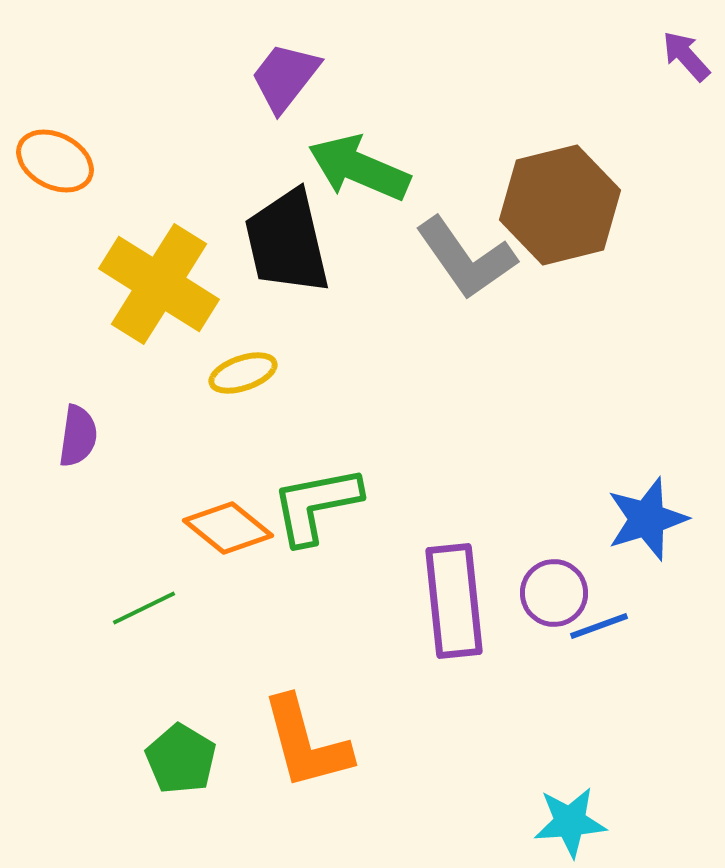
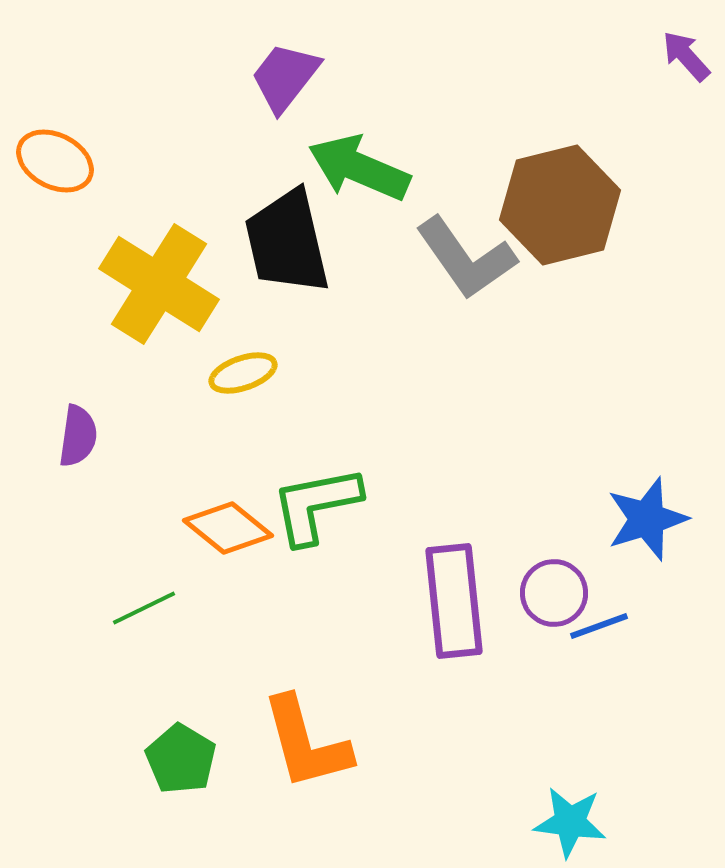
cyan star: rotated 12 degrees clockwise
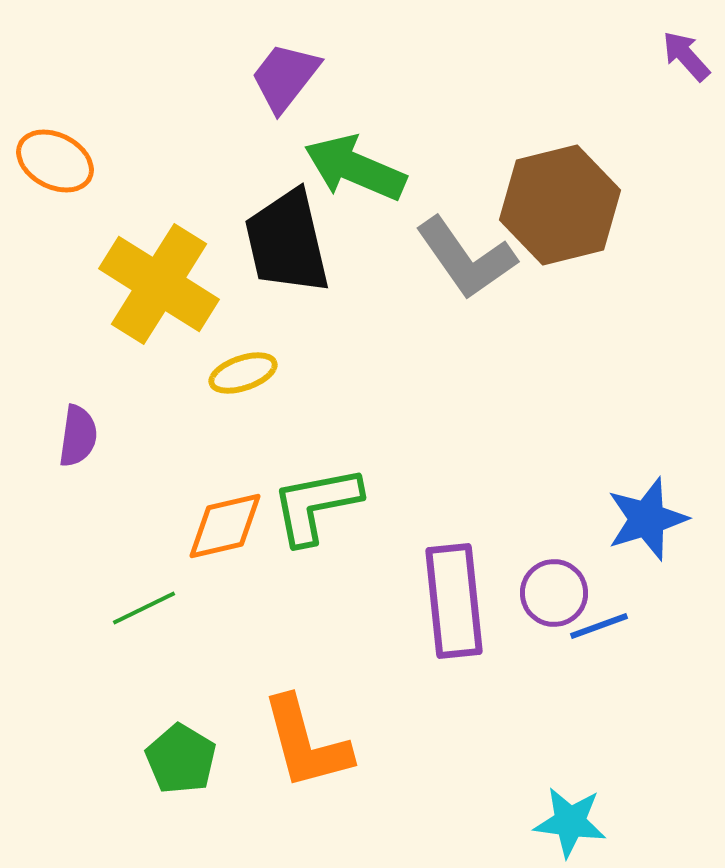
green arrow: moved 4 px left
orange diamond: moved 3 px left, 2 px up; rotated 52 degrees counterclockwise
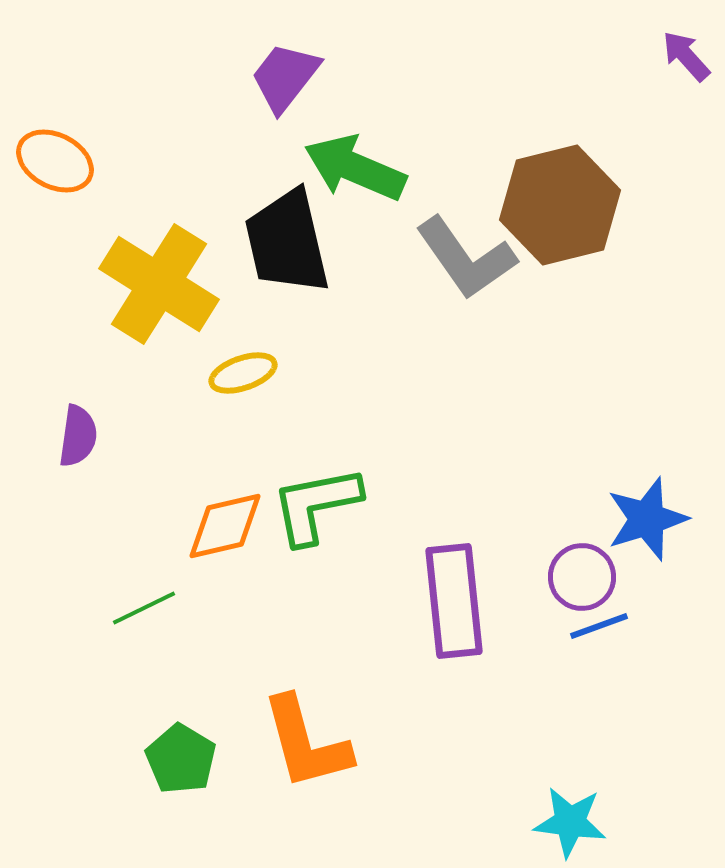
purple circle: moved 28 px right, 16 px up
